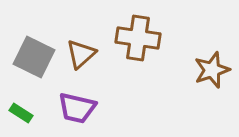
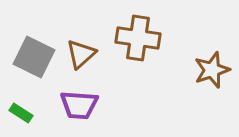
purple trapezoid: moved 2 px right, 3 px up; rotated 9 degrees counterclockwise
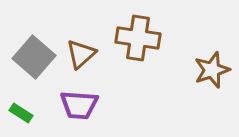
gray square: rotated 15 degrees clockwise
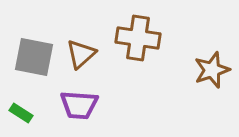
gray square: rotated 30 degrees counterclockwise
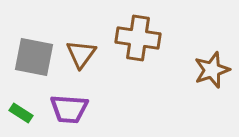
brown triangle: rotated 12 degrees counterclockwise
purple trapezoid: moved 10 px left, 4 px down
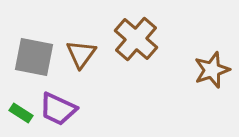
brown cross: moved 2 px left, 1 px down; rotated 33 degrees clockwise
purple trapezoid: moved 11 px left; rotated 21 degrees clockwise
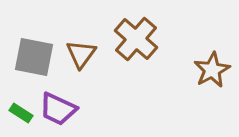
brown star: rotated 9 degrees counterclockwise
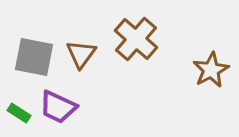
brown star: moved 1 px left
purple trapezoid: moved 2 px up
green rectangle: moved 2 px left
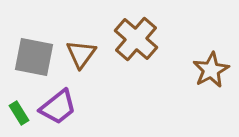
purple trapezoid: rotated 63 degrees counterclockwise
green rectangle: rotated 25 degrees clockwise
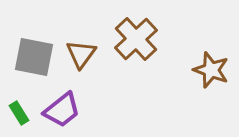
brown cross: rotated 6 degrees clockwise
brown star: rotated 24 degrees counterclockwise
purple trapezoid: moved 4 px right, 3 px down
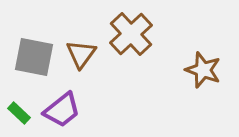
brown cross: moved 5 px left, 5 px up
brown star: moved 8 px left
green rectangle: rotated 15 degrees counterclockwise
